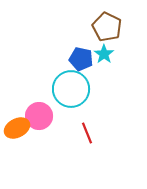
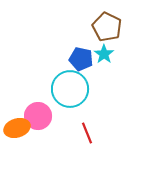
cyan circle: moved 1 px left
pink circle: moved 1 px left
orange ellipse: rotated 10 degrees clockwise
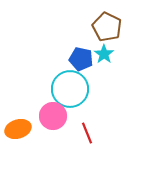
pink circle: moved 15 px right
orange ellipse: moved 1 px right, 1 px down
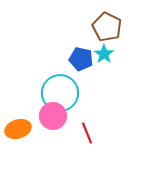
cyan circle: moved 10 px left, 4 px down
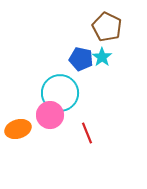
cyan star: moved 2 px left, 3 px down
pink circle: moved 3 px left, 1 px up
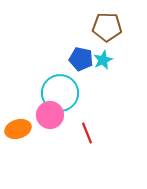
brown pentagon: rotated 24 degrees counterclockwise
cyan star: moved 1 px right, 3 px down; rotated 12 degrees clockwise
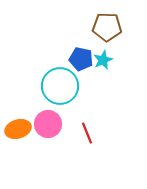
cyan circle: moved 7 px up
pink circle: moved 2 px left, 9 px down
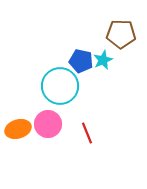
brown pentagon: moved 14 px right, 7 px down
blue pentagon: moved 2 px down
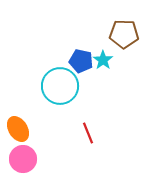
brown pentagon: moved 3 px right
cyan star: rotated 12 degrees counterclockwise
pink circle: moved 25 px left, 35 px down
orange ellipse: rotated 75 degrees clockwise
red line: moved 1 px right
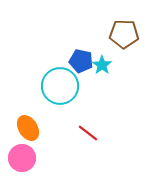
cyan star: moved 1 px left, 5 px down
orange ellipse: moved 10 px right, 1 px up
red line: rotated 30 degrees counterclockwise
pink circle: moved 1 px left, 1 px up
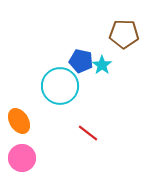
orange ellipse: moved 9 px left, 7 px up
